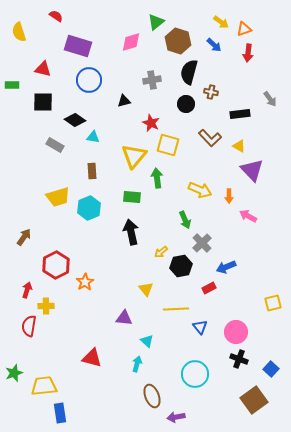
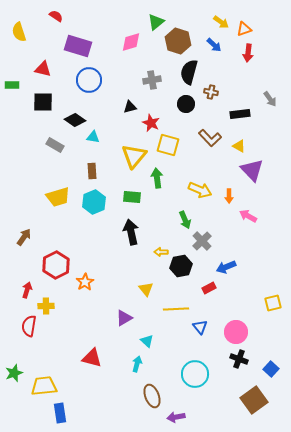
black triangle at (124, 101): moved 6 px right, 6 px down
cyan hexagon at (89, 208): moved 5 px right, 6 px up
gray cross at (202, 243): moved 2 px up
yellow arrow at (161, 252): rotated 40 degrees clockwise
purple triangle at (124, 318): rotated 36 degrees counterclockwise
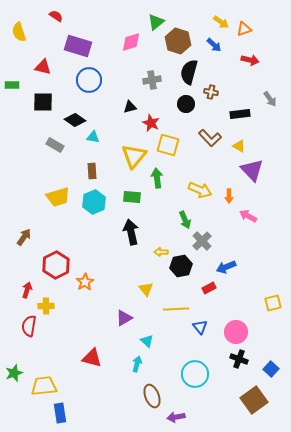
red arrow at (248, 53): moved 2 px right, 7 px down; rotated 84 degrees counterclockwise
red triangle at (43, 69): moved 2 px up
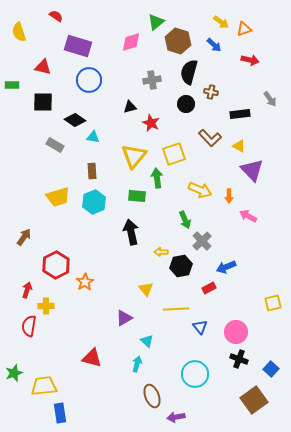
yellow square at (168, 145): moved 6 px right, 9 px down; rotated 35 degrees counterclockwise
green rectangle at (132, 197): moved 5 px right, 1 px up
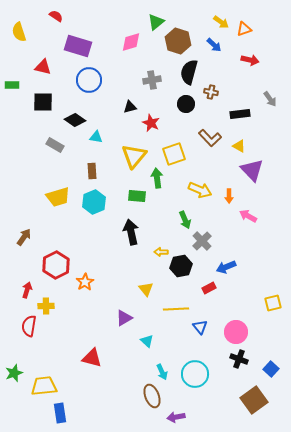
cyan triangle at (93, 137): moved 3 px right
cyan arrow at (137, 364): moved 25 px right, 8 px down; rotated 140 degrees clockwise
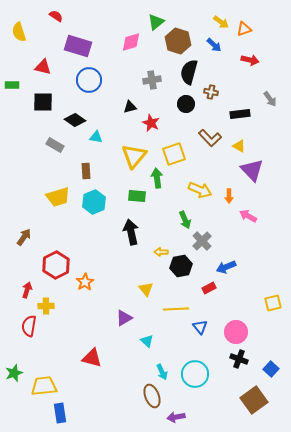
brown rectangle at (92, 171): moved 6 px left
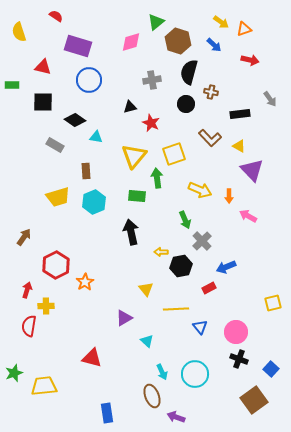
blue rectangle at (60, 413): moved 47 px right
purple arrow at (176, 417): rotated 30 degrees clockwise
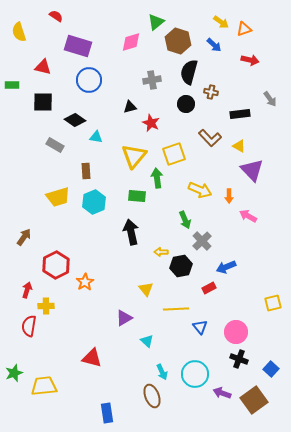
purple arrow at (176, 417): moved 46 px right, 24 px up
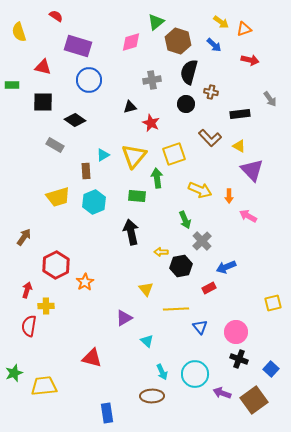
cyan triangle at (96, 137): moved 7 px right, 18 px down; rotated 40 degrees counterclockwise
brown ellipse at (152, 396): rotated 70 degrees counterclockwise
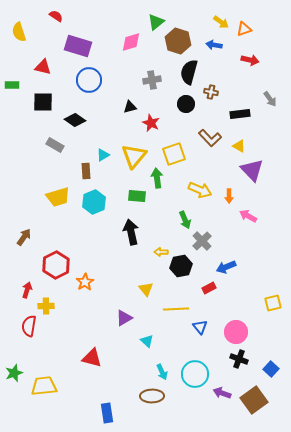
blue arrow at (214, 45): rotated 147 degrees clockwise
